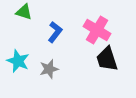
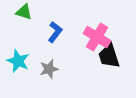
pink cross: moved 7 px down
black trapezoid: moved 2 px right, 3 px up
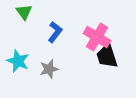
green triangle: rotated 36 degrees clockwise
black trapezoid: moved 2 px left
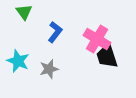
pink cross: moved 2 px down
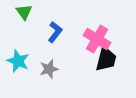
black trapezoid: moved 1 px left, 3 px down; rotated 148 degrees counterclockwise
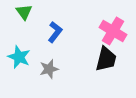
pink cross: moved 16 px right, 8 px up
cyan star: moved 1 px right, 4 px up
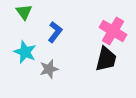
cyan star: moved 6 px right, 5 px up
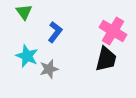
cyan star: moved 2 px right, 4 px down
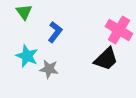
pink cross: moved 6 px right, 1 px up
black trapezoid: rotated 32 degrees clockwise
gray star: rotated 24 degrees clockwise
